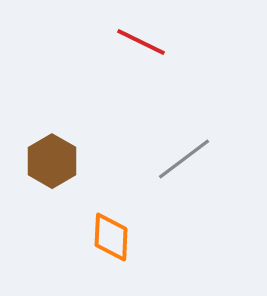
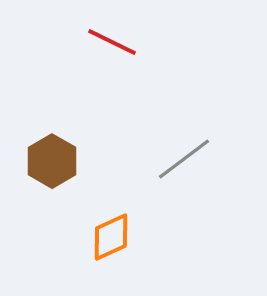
red line: moved 29 px left
orange diamond: rotated 63 degrees clockwise
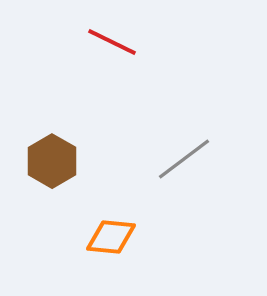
orange diamond: rotated 30 degrees clockwise
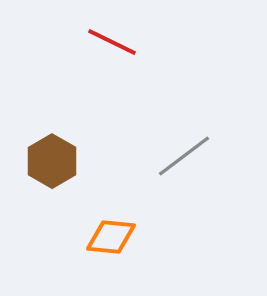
gray line: moved 3 px up
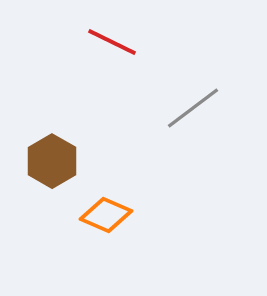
gray line: moved 9 px right, 48 px up
orange diamond: moved 5 px left, 22 px up; rotated 18 degrees clockwise
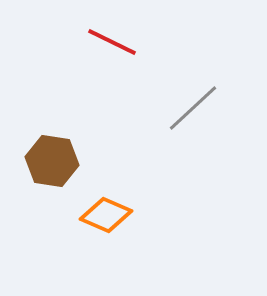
gray line: rotated 6 degrees counterclockwise
brown hexagon: rotated 21 degrees counterclockwise
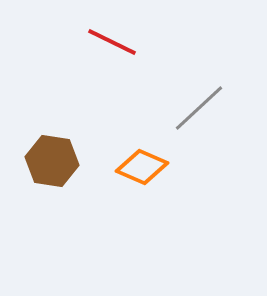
gray line: moved 6 px right
orange diamond: moved 36 px right, 48 px up
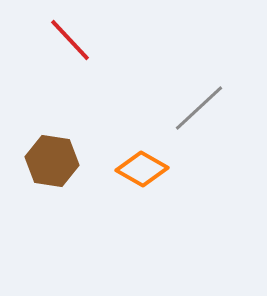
red line: moved 42 px left, 2 px up; rotated 21 degrees clockwise
orange diamond: moved 2 px down; rotated 6 degrees clockwise
